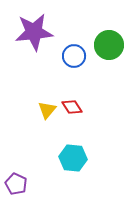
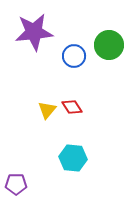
purple pentagon: rotated 25 degrees counterclockwise
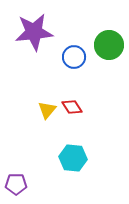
blue circle: moved 1 px down
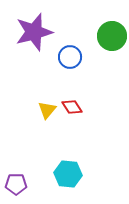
purple star: rotated 9 degrees counterclockwise
green circle: moved 3 px right, 9 px up
blue circle: moved 4 px left
cyan hexagon: moved 5 px left, 16 px down
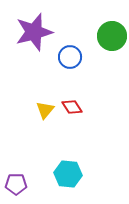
yellow triangle: moved 2 px left
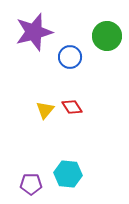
green circle: moved 5 px left
purple pentagon: moved 15 px right
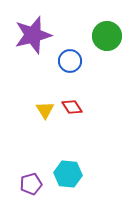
purple star: moved 1 px left, 3 px down
blue circle: moved 4 px down
yellow triangle: rotated 12 degrees counterclockwise
purple pentagon: rotated 15 degrees counterclockwise
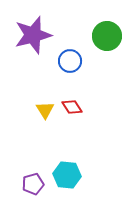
cyan hexagon: moved 1 px left, 1 px down
purple pentagon: moved 2 px right
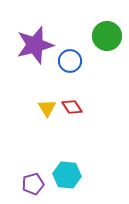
purple star: moved 2 px right, 10 px down
yellow triangle: moved 2 px right, 2 px up
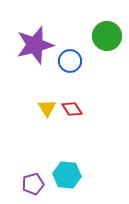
red diamond: moved 2 px down
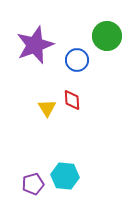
purple star: rotated 6 degrees counterclockwise
blue circle: moved 7 px right, 1 px up
red diamond: moved 9 px up; rotated 30 degrees clockwise
cyan hexagon: moved 2 px left, 1 px down
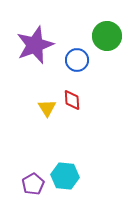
purple pentagon: rotated 15 degrees counterclockwise
